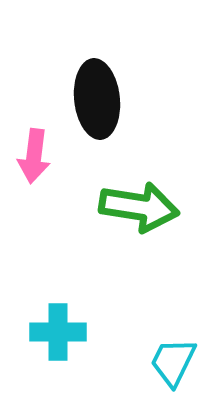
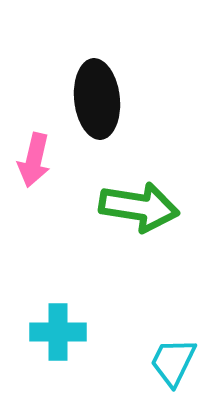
pink arrow: moved 4 px down; rotated 6 degrees clockwise
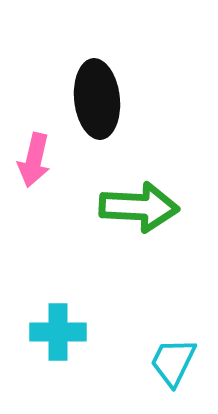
green arrow: rotated 6 degrees counterclockwise
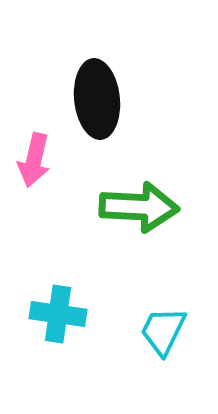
cyan cross: moved 18 px up; rotated 8 degrees clockwise
cyan trapezoid: moved 10 px left, 31 px up
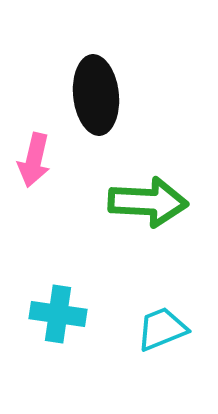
black ellipse: moved 1 px left, 4 px up
green arrow: moved 9 px right, 5 px up
cyan trapezoid: moved 1 px left, 2 px up; rotated 42 degrees clockwise
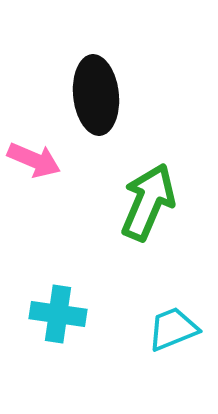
pink arrow: rotated 80 degrees counterclockwise
green arrow: rotated 70 degrees counterclockwise
cyan trapezoid: moved 11 px right
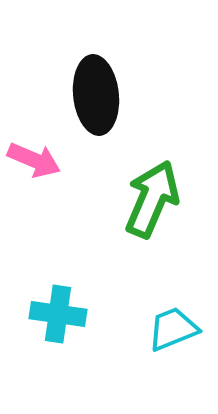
green arrow: moved 4 px right, 3 px up
